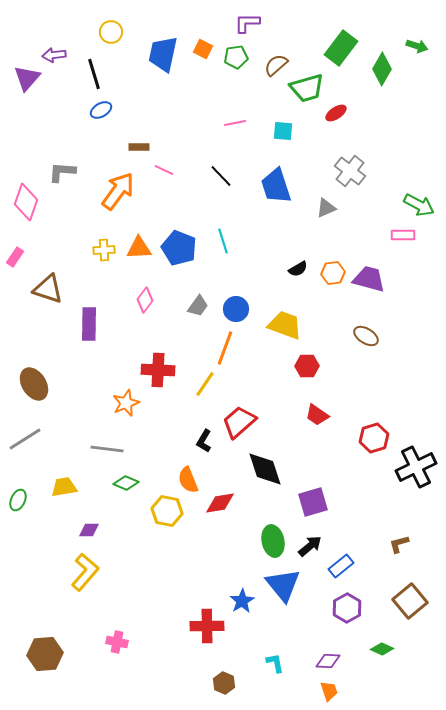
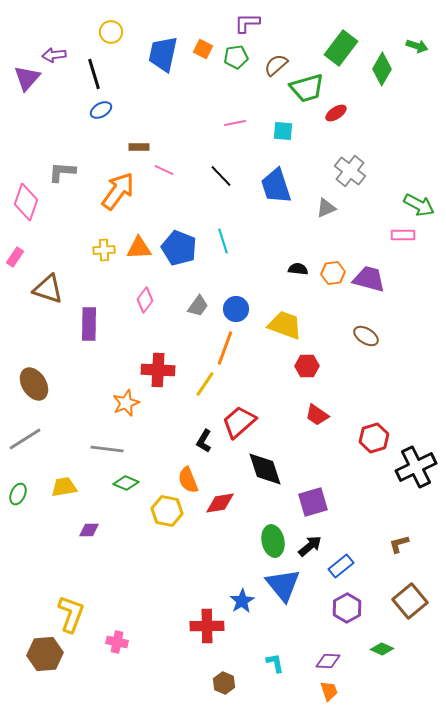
black semicircle at (298, 269): rotated 144 degrees counterclockwise
green ellipse at (18, 500): moved 6 px up
yellow L-shape at (85, 572): moved 14 px left, 42 px down; rotated 21 degrees counterclockwise
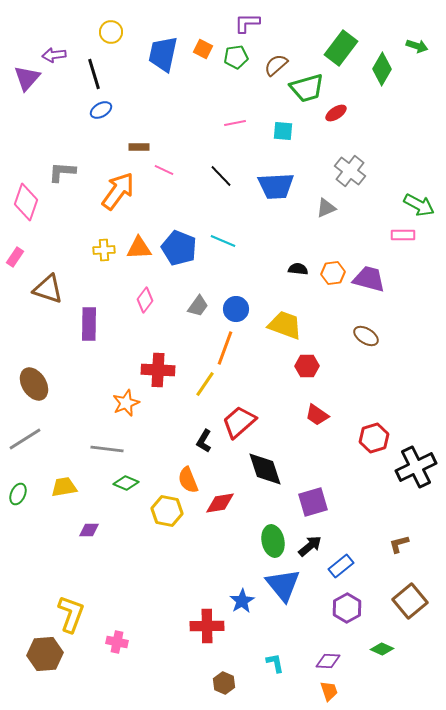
blue trapezoid at (276, 186): rotated 75 degrees counterclockwise
cyan line at (223, 241): rotated 50 degrees counterclockwise
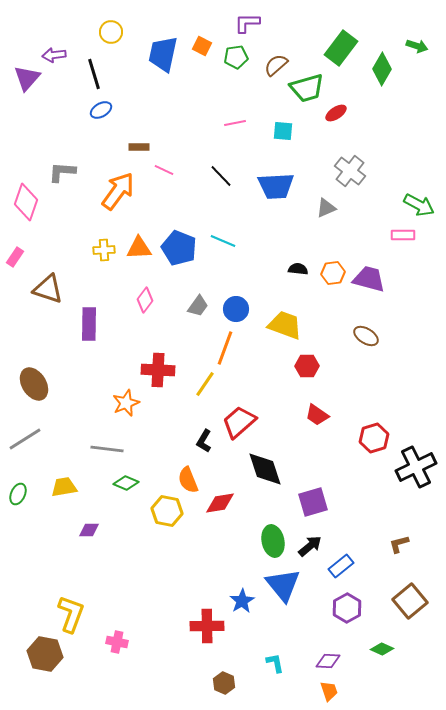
orange square at (203, 49): moved 1 px left, 3 px up
brown hexagon at (45, 654): rotated 16 degrees clockwise
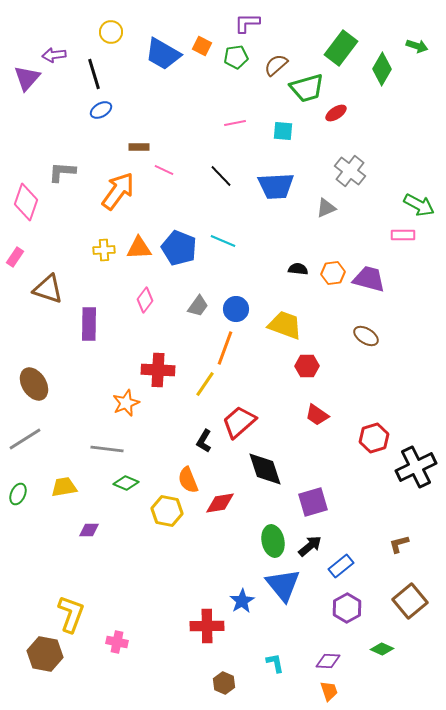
blue trapezoid at (163, 54): rotated 72 degrees counterclockwise
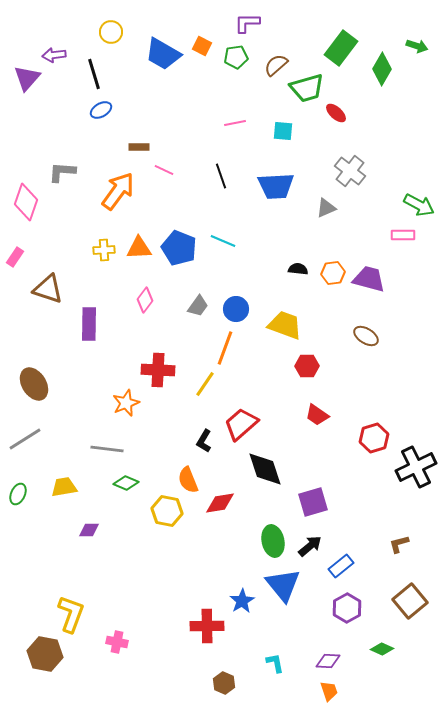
red ellipse at (336, 113): rotated 75 degrees clockwise
black line at (221, 176): rotated 25 degrees clockwise
red trapezoid at (239, 422): moved 2 px right, 2 px down
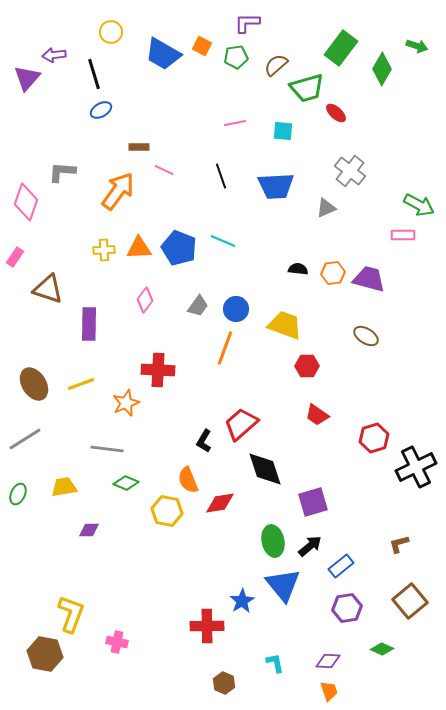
yellow line at (205, 384): moved 124 px left; rotated 36 degrees clockwise
purple hexagon at (347, 608): rotated 20 degrees clockwise
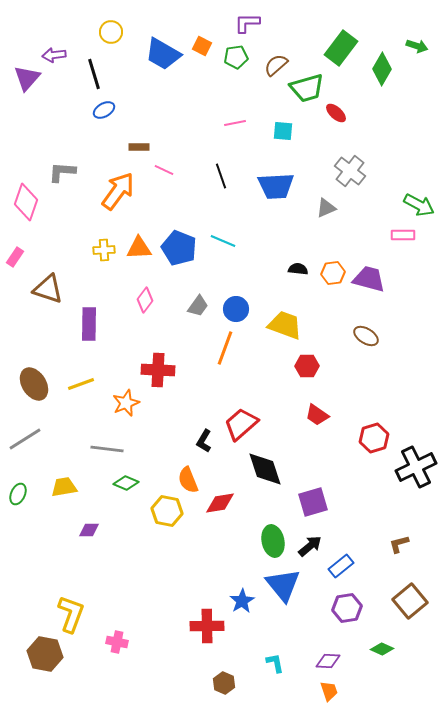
blue ellipse at (101, 110): moved 3 px right
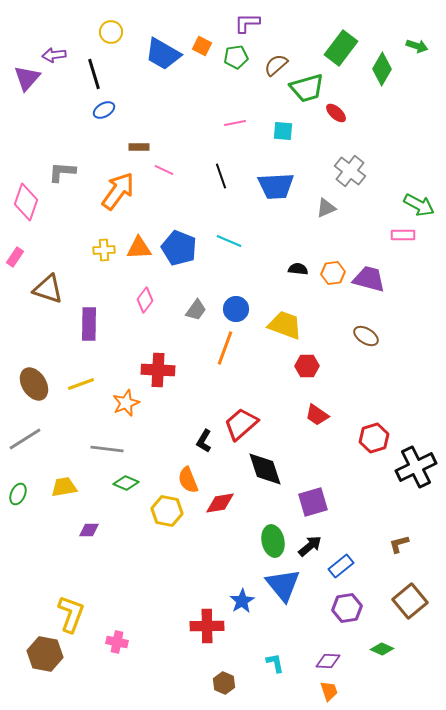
cyan line at (223, 241): moved 6 px right
gray trapezoid at (198, 306): moved 2 px left, 4 px down
